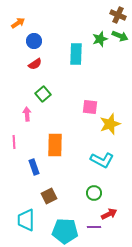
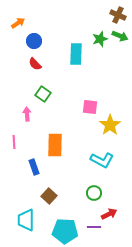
red semicircle: rotated 80 degrees clockwise
green square: rotated 14 degrees counterclockwise
yellow star: moved 1 px down; rotated 15 degrees counterclockwise
brown square: rotated 21 degrees counterclockwise
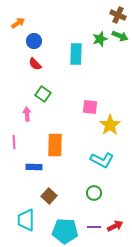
blue rectangle: rotated 70 degrees counterclockwise
red arrow: moved 6 px right, 12 px down
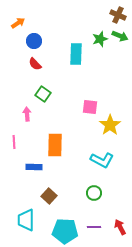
red arrow: moved 5 px right, 1 px down; rotated 91 degrees counterclockwise
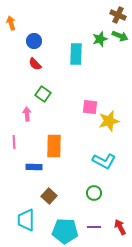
orange arrow: moved 7 px left; rotated 72 degrees counterclockwise
yellow star: moved 1 px left, 4 px up; rotated 20 degrees clockwise
orange rectangle: moved 1 px left, 1 px down
cyan L-shape: moved 2 px right, 1 px down
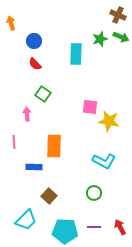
green arrow: moved 1 px right, 1 px down
yellow star: rotated 25 degrees clockwise
cyan trapezoid: rotated 135 degrees counterclockwise
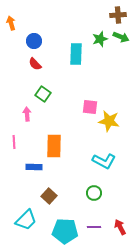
brown cross: rotated 28 degrees counterclockwise
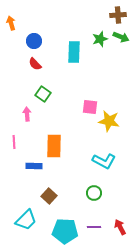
cyan rectangle: moved 2 px left, 2 px up
blue rectangle: moved 1 px up
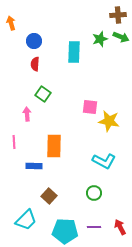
red semicircle: rotated 48 degrees clockwise
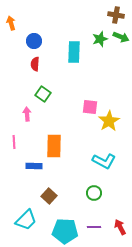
brown cross: moved 2 px left; rotated 14 degrees clockwise
yellow star: rotated 30 degrees clockwise
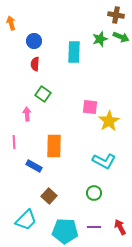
blue rectangle: rotated 28 degrees clockwise
